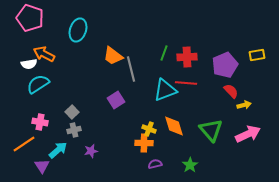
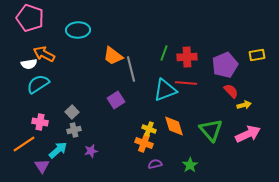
cyan ellipse: rotated 70 degrees clockwise
orange cross: rotated 18 degrees clockwise
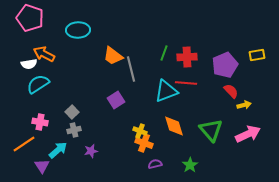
cyan triangle: moved 1 px right, 1 px down
yellow cross: moved 9 px left, 2 px down
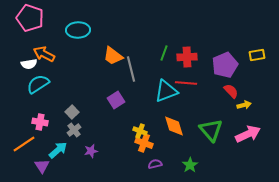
gray cross: rotated 24 degrees counterclockwise
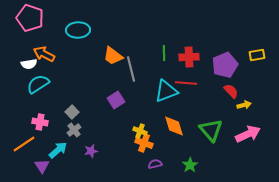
green line: rotated 21 degrees counterclockwise
red cross: moved 2 px right
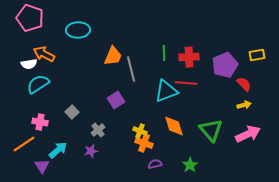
orange trapezoid: rotated 105 degrees counterclockwise
red semicircle: moved 13 px right, 7 px up
gray cross: moved 24 px right
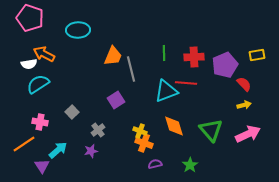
red cross: moved 5 px right
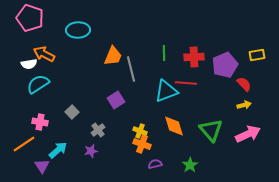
orange cross: moved 2 px left, 1 px down
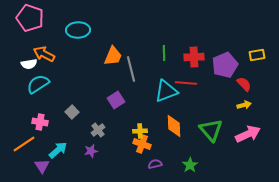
orange diamond: rotated 15 degrees clockwise
yellow cross: rotated 24 degrees counterclockwise
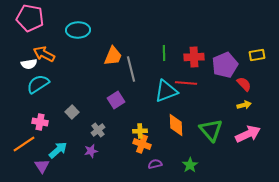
pink pentagon: rotated 8 degrees counterclockwise
orange diamond: moved 2 px right, 1 px up
